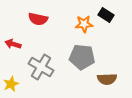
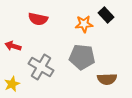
black rectangle: rotated 14 degrees clockwise
red arrow: moved 2 px down
yellow star: moved 1 px right
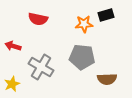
black rectangle: rotated 63 degrees counterclockwise
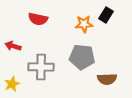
black rectangle: rotated 42 degrees counterclockwise
gray cross: rotated 30 degrees counterclockwise
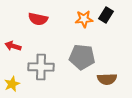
orange star: moved 5 px up
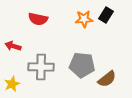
gray pentagon: moved 8 px down
brown semicircle: rotated 36 degrees counterclockwise
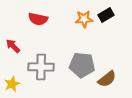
black rectangle: rotated 28 degrees clockwise
red arrow: rotated 28 degrees clockwise
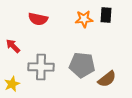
black rectangle: rotated 56 degrees counterclockwise
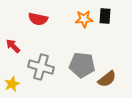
black rectangle: moved 1 px left, 1 px down
gray cross: rotated 15 degrees clockwise
